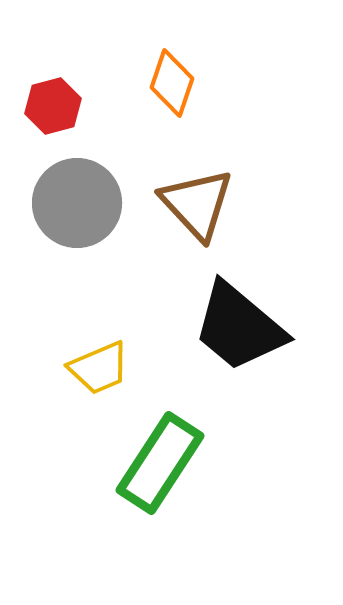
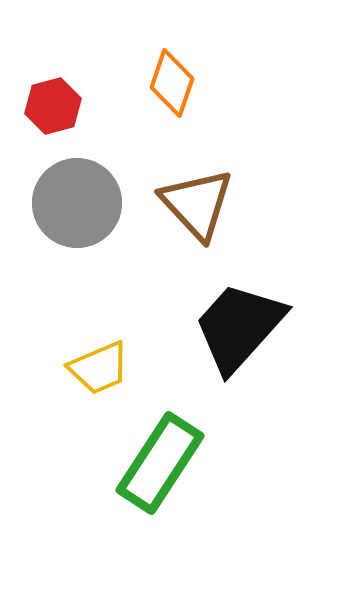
black trapezoid: rotated 92 degrees clockwise
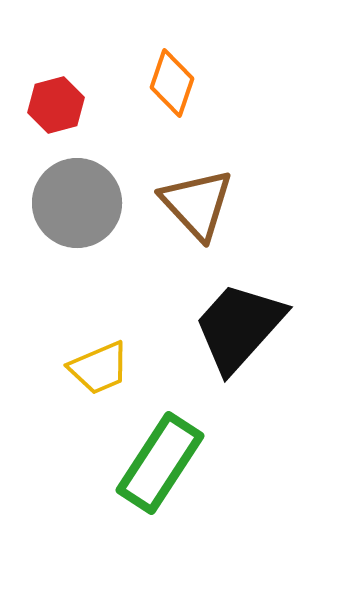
red hexagon: moved 3 px right, 1 px up
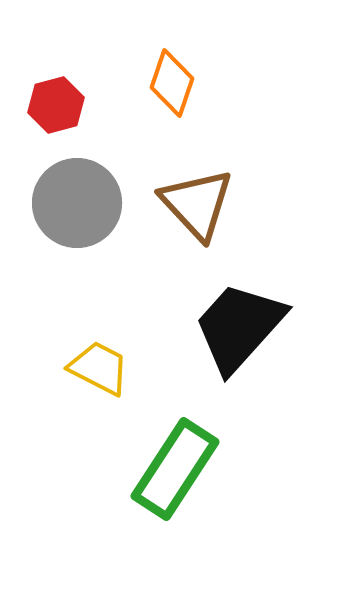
yellow trapezoid: rotated 130 degrees counterclockwise
green rectangle: moved 15 px right, 6 px down
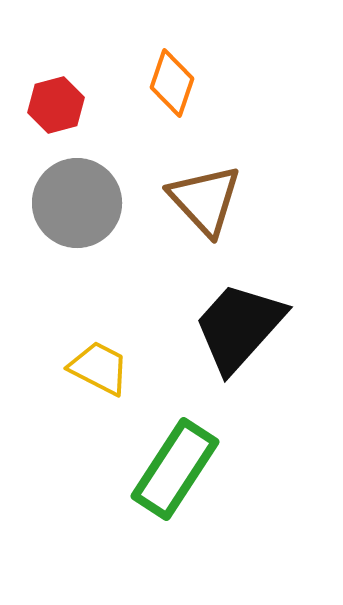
brown triangle: moved 8 px right, 4 px up
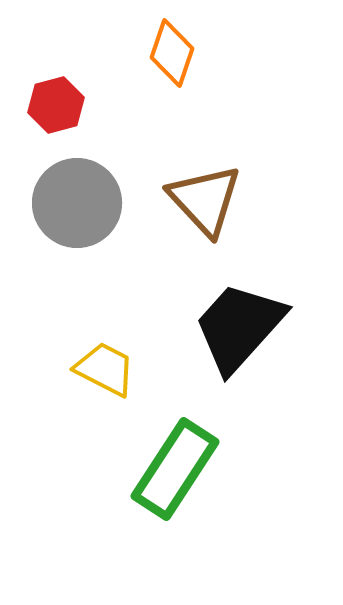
orange diamond: moved 30 px up
yellow trapezoid: moved 6 px right, 1 px down
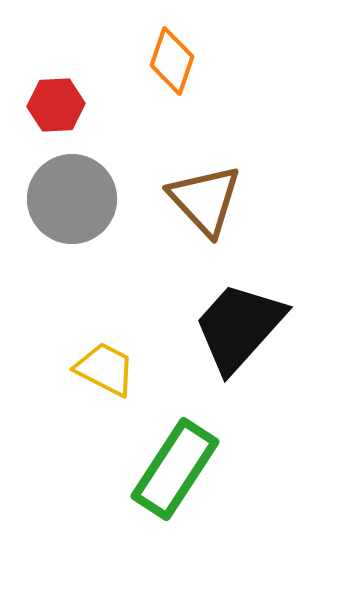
orange diamond: moved 8 px down
red hexagon: rotated 12 degrees clockwise
gray circle: moved 5 px left, 4 px up
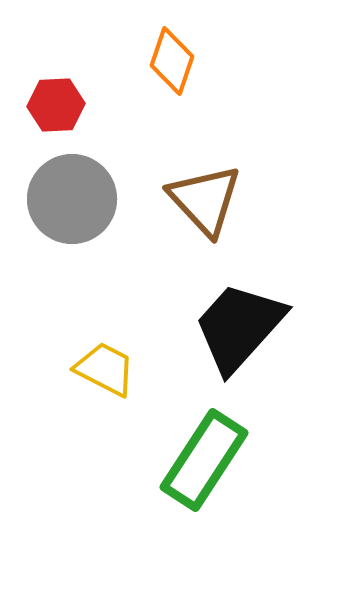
green rectangle: moved 29 px right, 9 px up
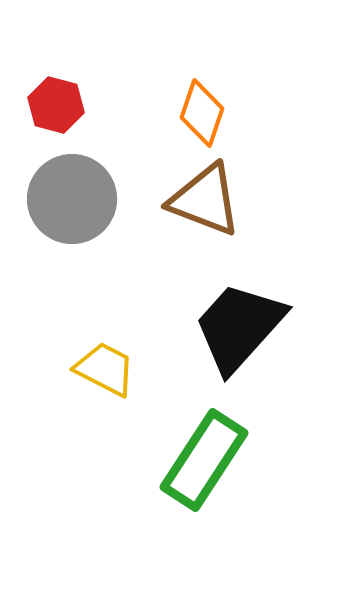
orange diamond: moved 30 px right, 52 px down
red hexagon: rotated 18 degrees clockwise
brown triangle: rotated 26 degrees counterclockwise
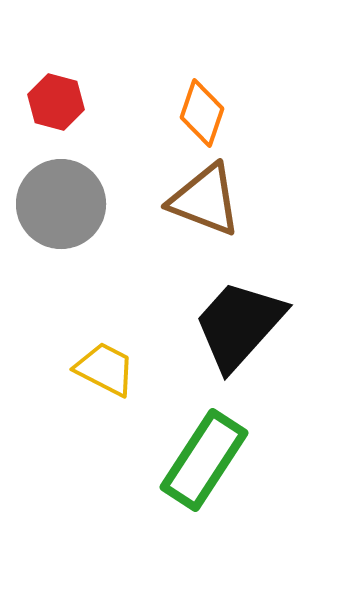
red hexagon: moved 3 px up
gray circle: moved 11 px left, 5 px down
black trapezoid: moved 2 px up
